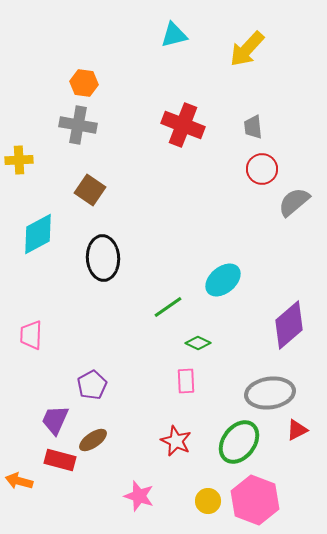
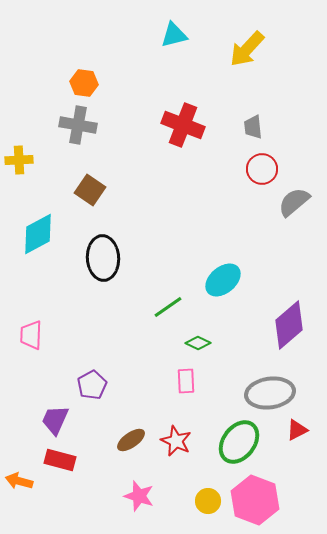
brown ellipse: moved 38 px right
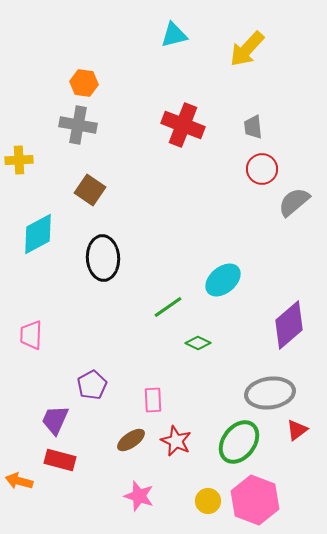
pink rectangle: moved 33 px left, 19 px down
red triangle: rotated 10 degrees counterclockwise
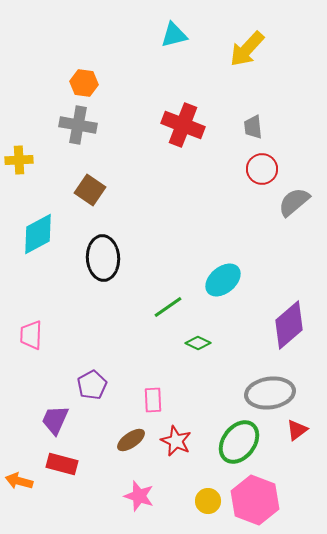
red rectangle: moved 2 px right, 4 px down
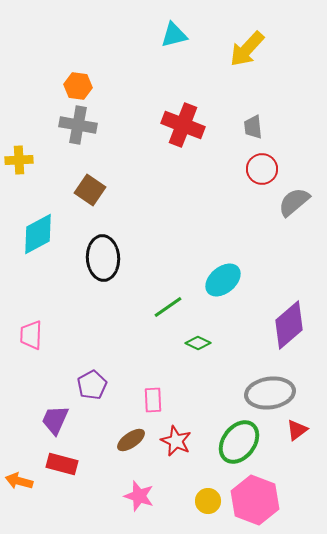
orange hexagon: moved 6 px left, 3 px down
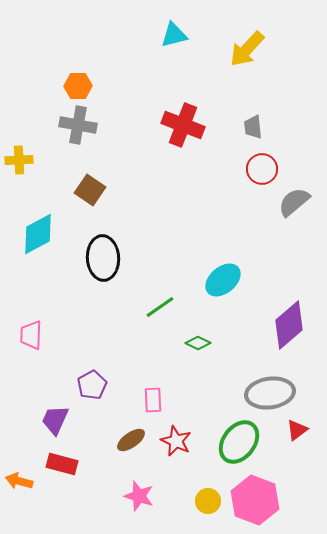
orange hexagon: rotated 8 degrees counterclockwise
green line: moved 8 px left
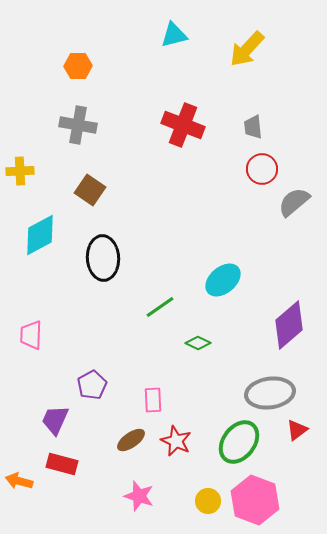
orange hexagon: moved 20 px up
yellow cross: moved 1 px right, 11 px down
cyan diamond: moved 2 px right, 1 px down
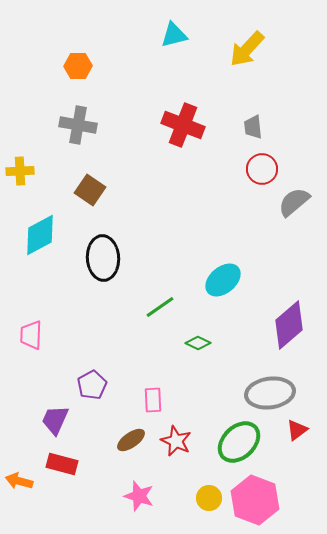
green ellipse: rotated 9 degrees clockwise
yellow circle: moved 1 px right, 3 px up
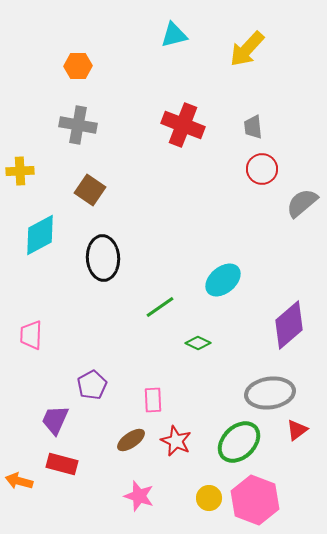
gray semicircle: moved 8 px right, 1 px down
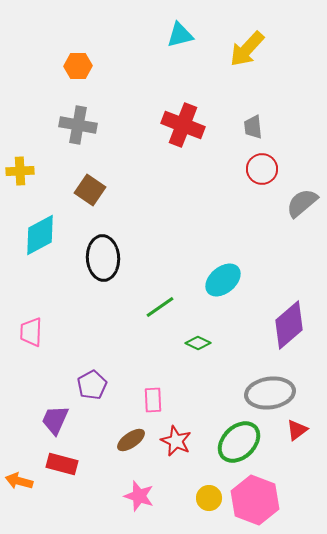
cyan triangle: moved 6 px right
pink trapezoid: moved 3 px up
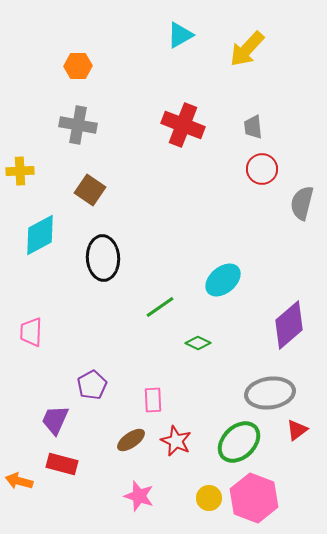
cyan triangle: rotated 16 degrees counterclockwise
gray semicircle: rotated 36 degrees counterclockwise
pink hexagon: moved 1 px left, 2 px up
